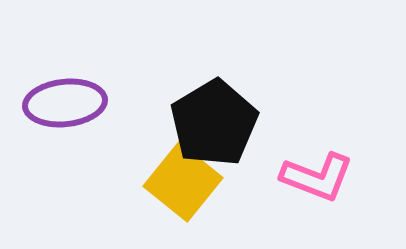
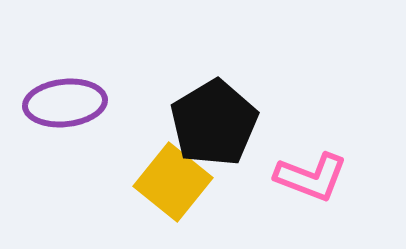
pink L-shape: moved 6 px left
yellow square: moved 10 px left
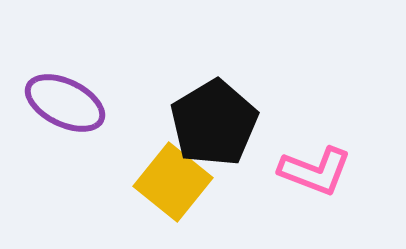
purple ellipse: rotated 32 degrees clockwise
pink L-shape: moved 4 px right, 6 px up
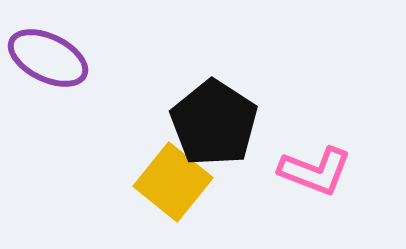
purple ellipse: moved 17 px left, 45 px up
black pentagon: rotated 8 degrees counterclockwise
